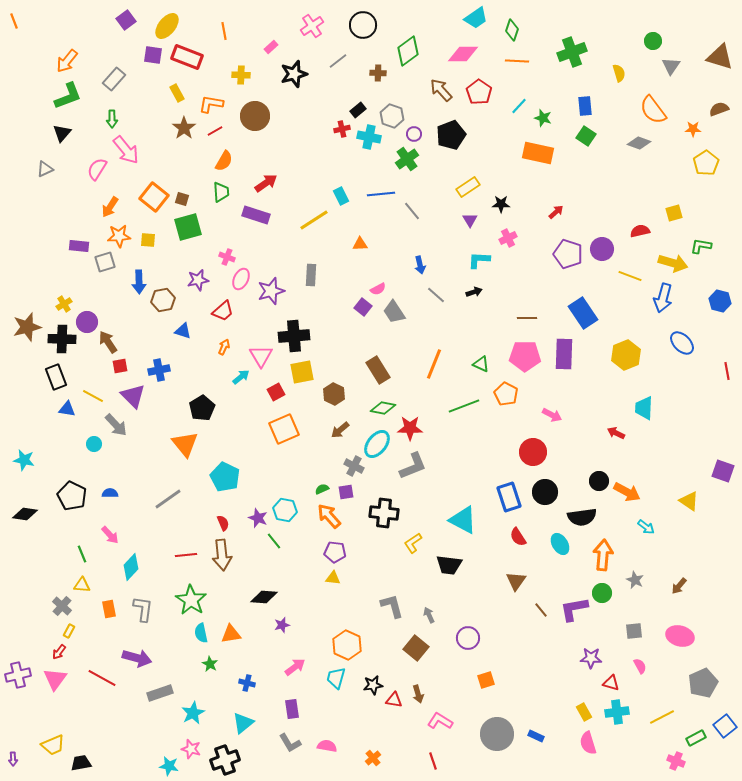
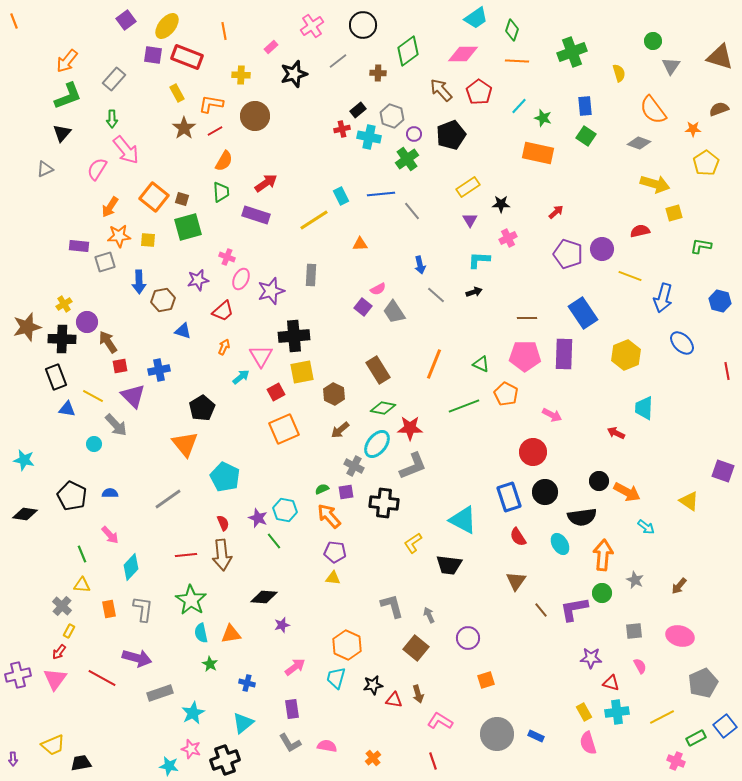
yellow arrow at (673, 263): moved 18 px left, 79 px up
black cross at (384, 513): moved 10 px up
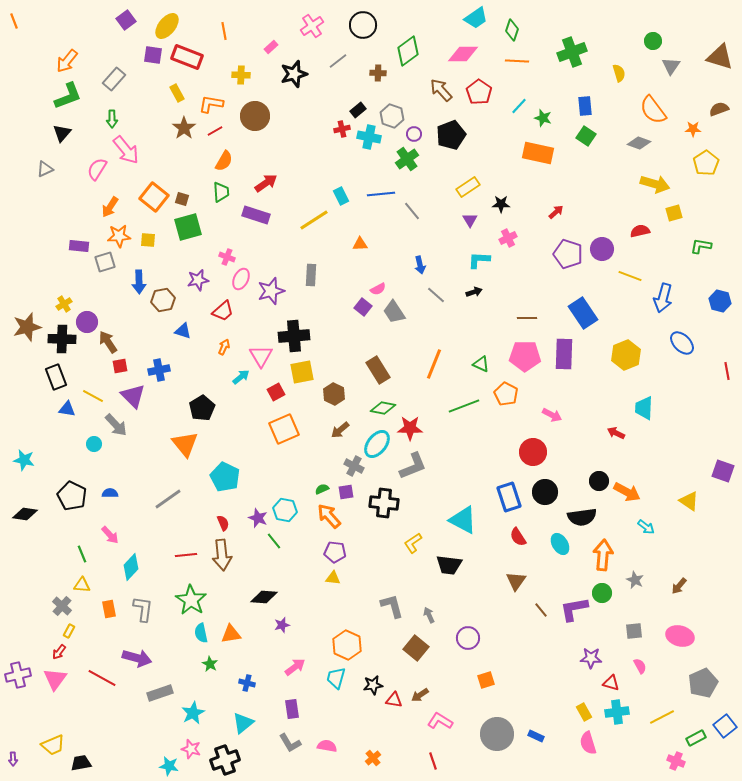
brown arrow at (418, 694): moved 2 px right, 1 px down; rotated 72 degrees clockwise
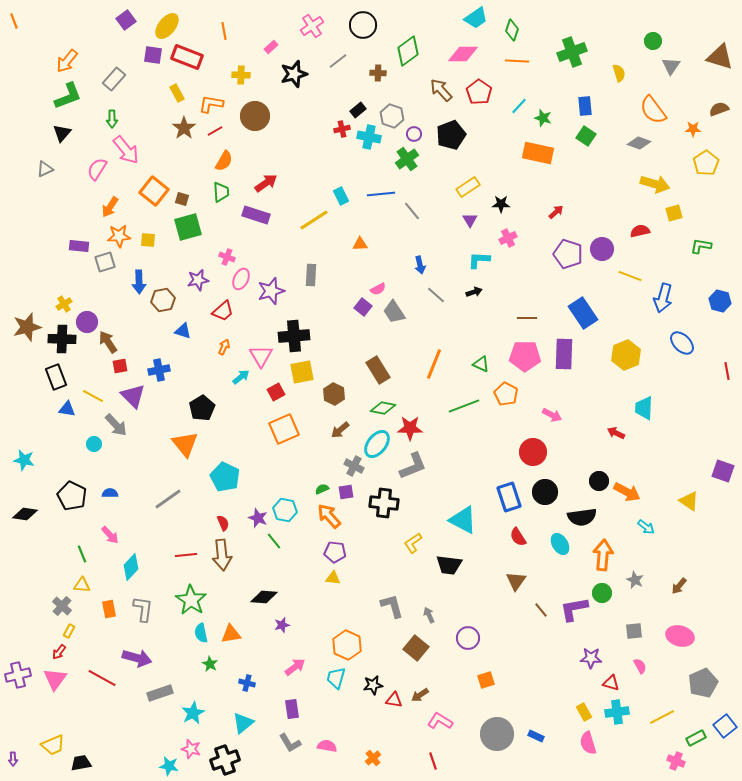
orange square at (154, 197): moved 6 px up
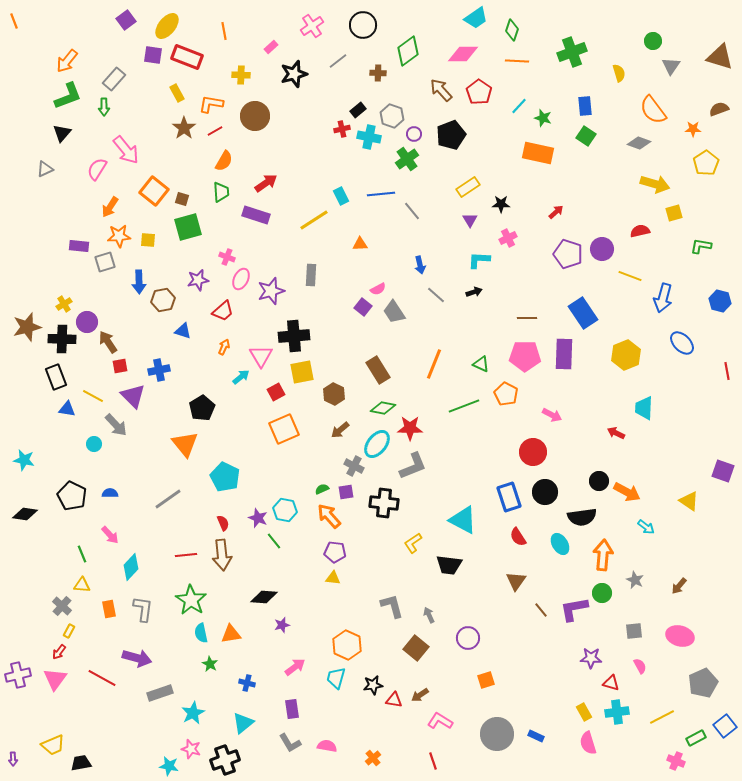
green arrow at (112, 119): moved 8 px left, 12 px up
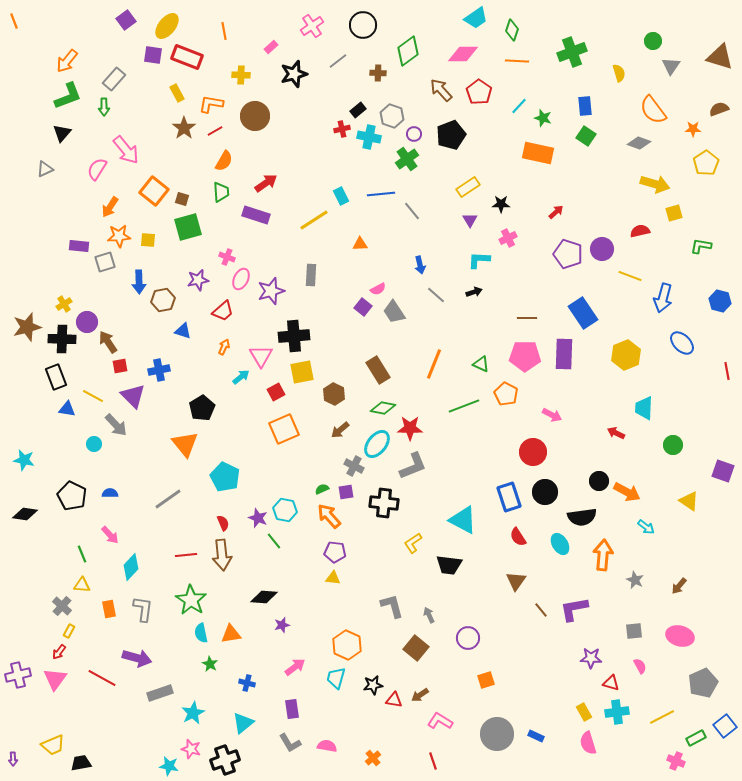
green circle at (602, 593): moved 71 px right, 148 px up
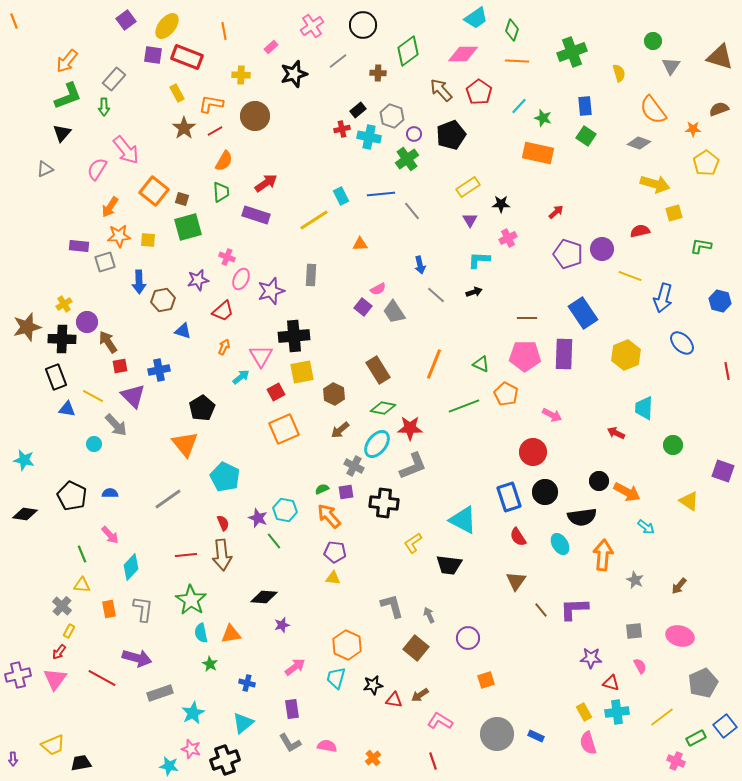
purple L-shape at (574, 609): rotated 8 degrees clockwise
yellow line at (662, 717): rotated 10 degrees counterclockwise
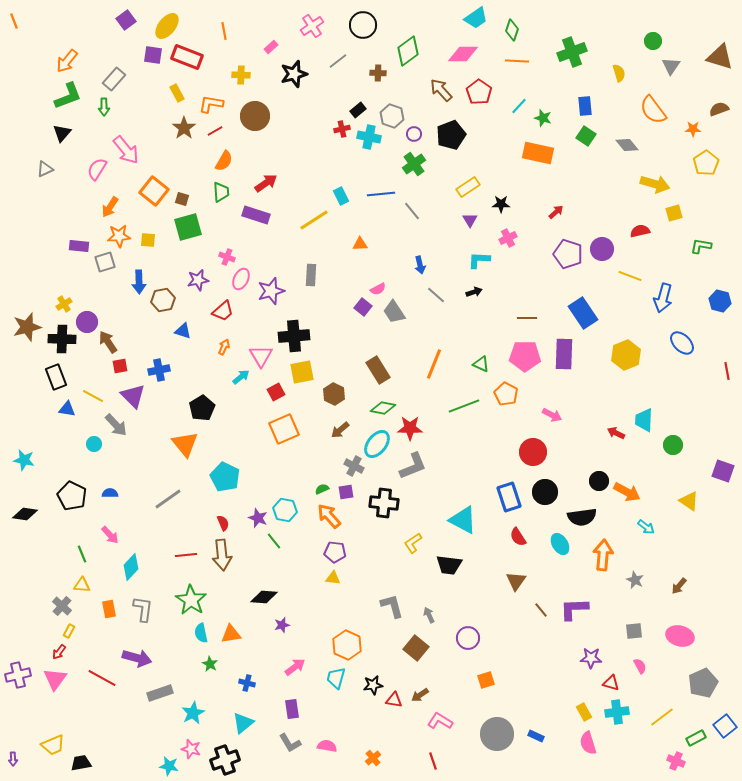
gray diamond at (639, 143): moved 12 px left, 2 px down; rotated 30 degrees clockwise
green cross at (407, 159): moved 7 px right, 5 px down
cyan trapezoid at (644, 408): moved 12 px down
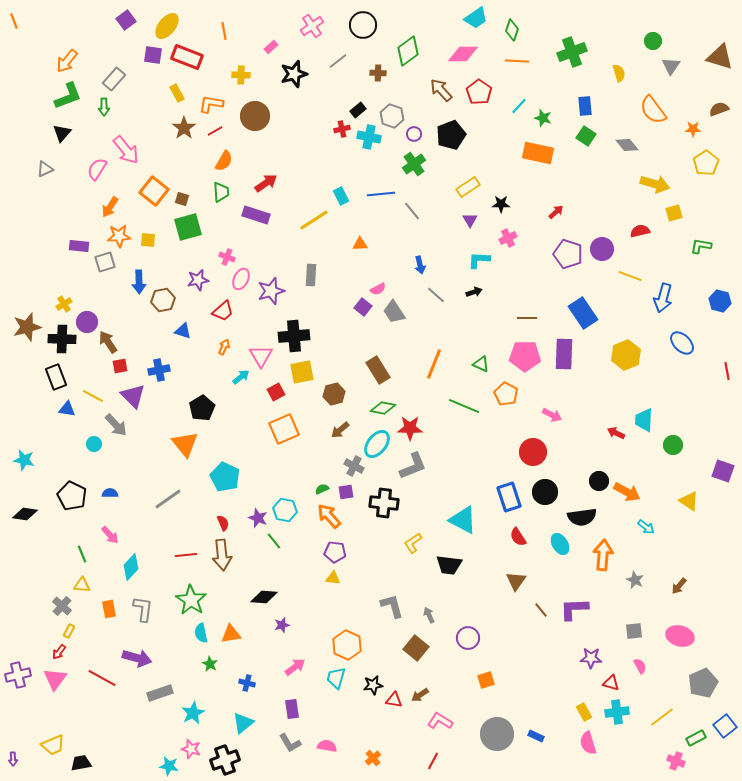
brown hexagon at (334, 394): rotated 20 degrees clockwise
green line at (464, 406): rotated 44 degrees clockwise
red line at (433, 761): rotated 48 degrees clockwise
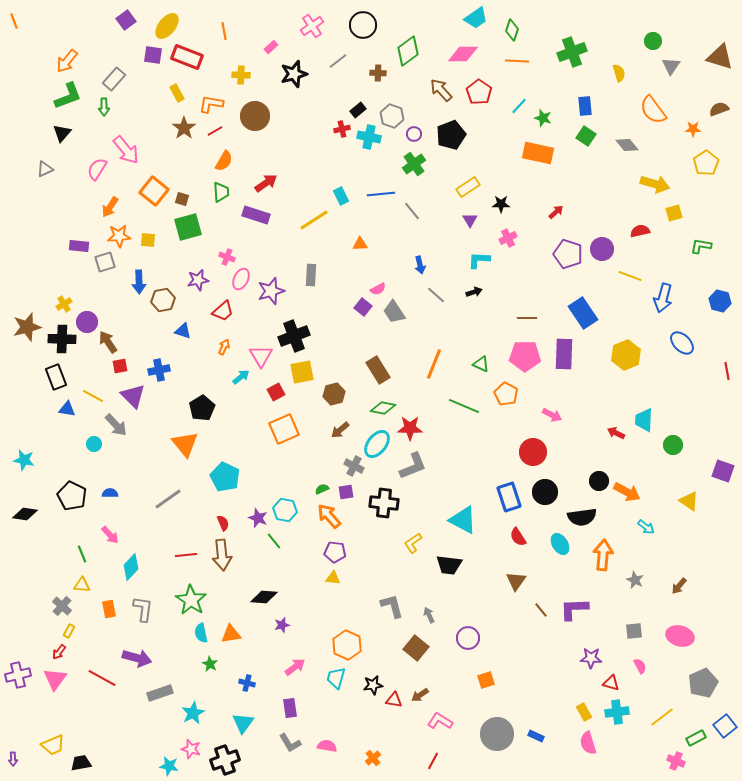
black cross at (294, 336): rotated 16 degrees counterclockwise
purple rectangle at (292, 709): moved 2 px left, 1 px up
cyan triangle at (243, 723): rotated 15 degrees counterclockwise
